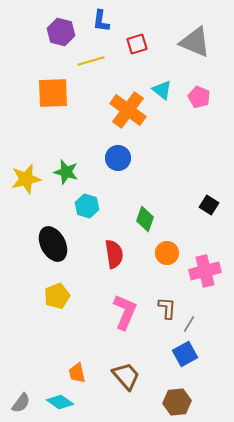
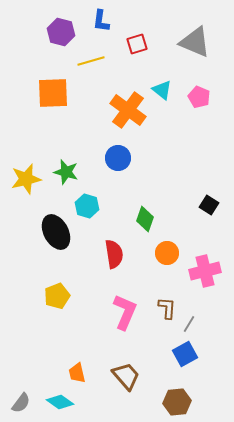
black ellipse: moved 3 px right, 12 px up
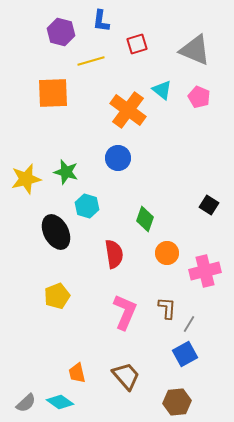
gray triangle: moved 8 px down
gray semicircle: moved 5 px right; rotated 10 degrees clockwise
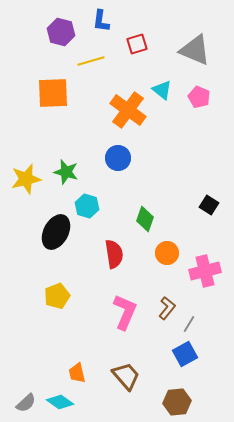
black ellipse: rotated 56 degrees clockwise
brown L-shape: rotated 35 degrees clockwise
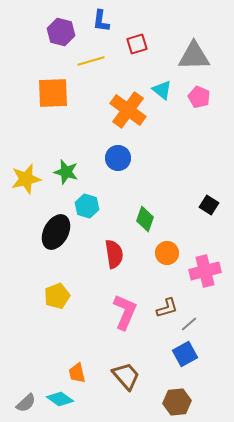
gray triangle: moved 1 px left, 6 px down; rotated 24 degrees counterclockwise
brown L-shape: rotated 35 degrees clockwise
gray line: rotated 18 degrees clockwise
cyan diamond: moved 3 px up
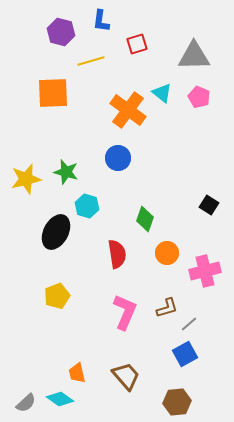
cyan triangle: moved 3 px down
red semicircle: moved 3 px right
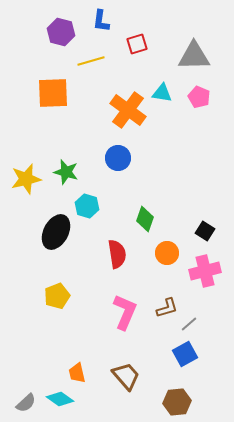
cyan triangle: rotated 30 degrees counterclockwise
black square: moved 4 px left, 26 px down
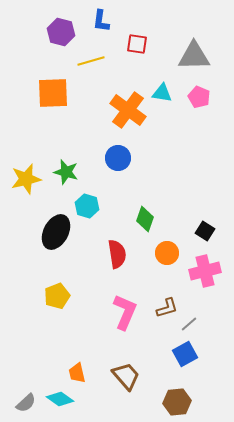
red square: rotated 25 degrees clockwise
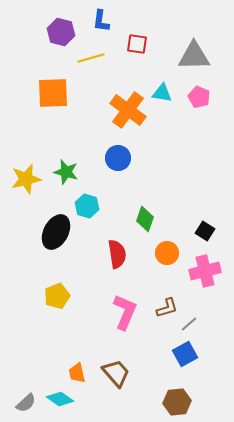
yellow line: moved 3 px up
brown trapezoid: moved 10 px left, 3 px up
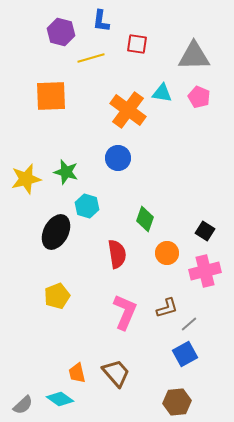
orange square: moved 2 px left, 3 px down
gray semicircle: moved 3 px left, 2 px down
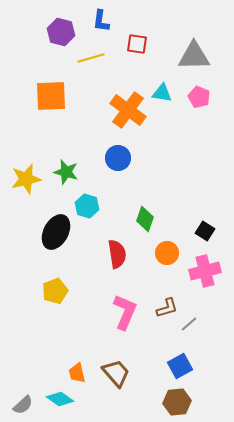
yellow pentagon: moved 2 px left, 5 px up
blue square: moved 5 px left, 12 px down
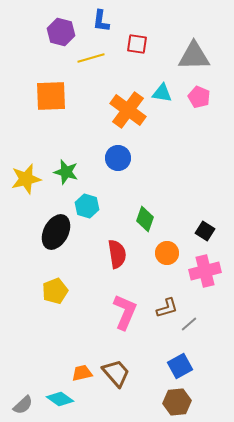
orange trapezoid: moved 5 px right; rotated 90 degrees clockwise
